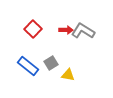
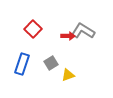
red arrow: moved 2 px right, 6 px down
blue rectangle: moved 6 px left, 2 px up; rotated 70 degrees clockwise
yellow triangle: rotated 32 degrees counterclockwise
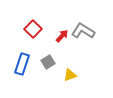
red arrow: moved 6 px left; rotated 48 degrees counterclockwise
gray square: moved 3 px left, 1 px up
yellow triangle: moved 2 px right
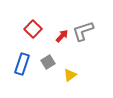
gray L-shape: rotated 50 degrees counterclockwise
yellow triangle: rotated 16 degrees counterclockwise
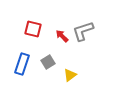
red square: rotated 30 degrees counterclockwise
red arrow: rotated 88 degrees counterclockwise
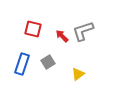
yellow triangle: moved 8 px right, 1 px up
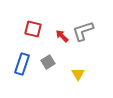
yellow triangle: rotated 24 degrees counterclockwise
